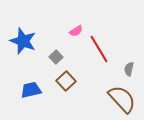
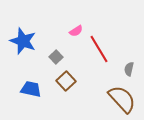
blue trapezoid: moved 1 px up; rotated 25 degrees clockwise
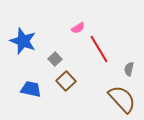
pink semicircle: moved 2 px right, 3 px up
gray square: moved 1 px left, 2 px down
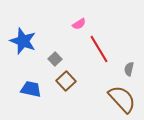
pink semicircle: moved 1 px right, 4 px up
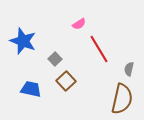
brown semicircle: rotated 56 degrees clockwise
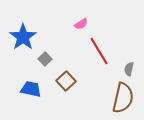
pink semicircle: moved 2 px right
blue star: moved 4 px up; rotated 16 degrees clockwise
red line: moved 2 px down
gray square: moved 10 px left
brown semicircle: moved 1 px right, 1 px up
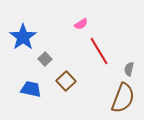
brown semicircle: rotated 8 degrees clockwise
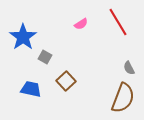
red line: moved 19 px right, 29 px up
gray square: moved 2 px up; rotated 16 degrees counterclockwise
gray semicircle: moved 1 px up; rotated 40 degrees counterclockwise
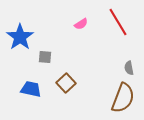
blue star: moved 3 px left
gray square: rotated 24 degrees counterclockwise
gray semicircle: rotated 16 degrees clockwise
brown square: moved 2 px down
